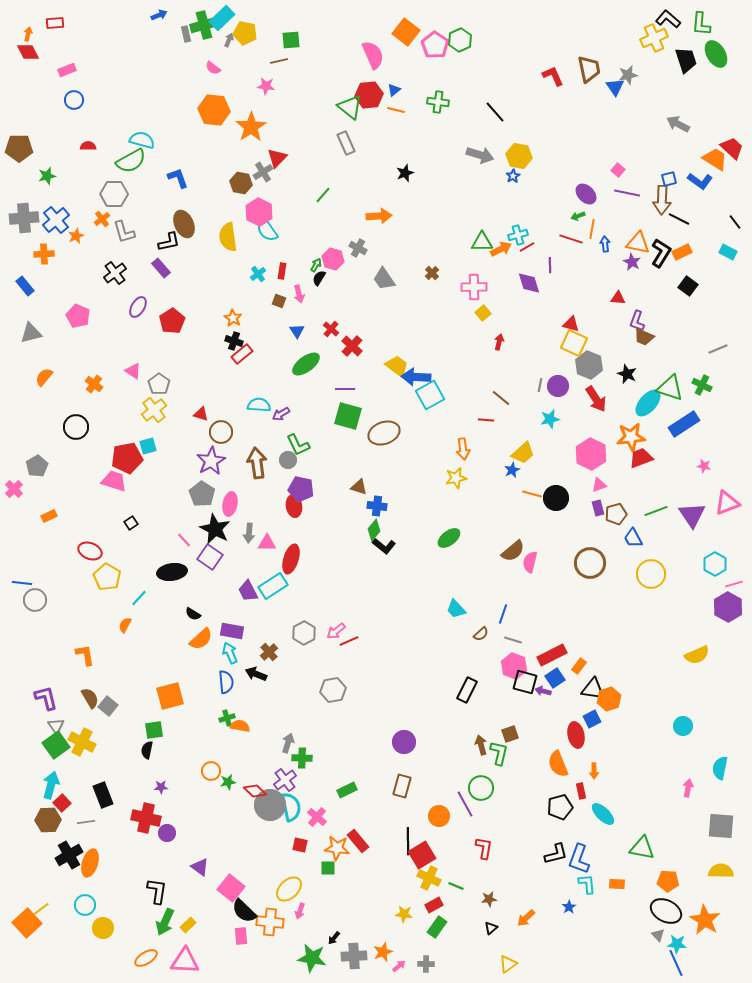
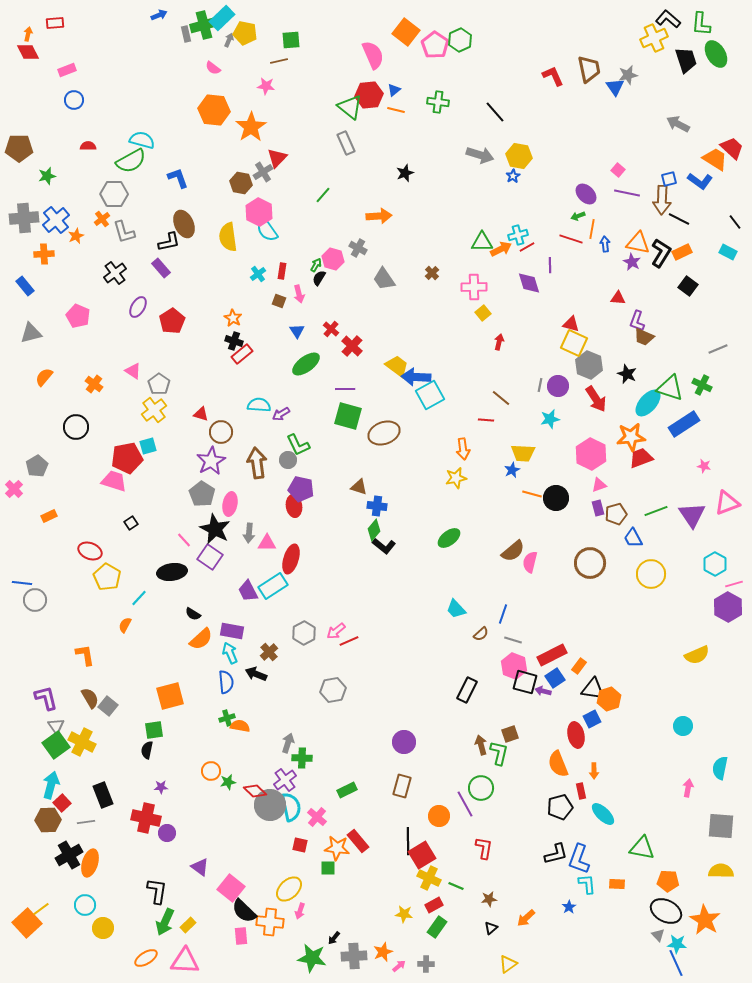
yellow trapezoid at (523, 453): rotated 45 degrees clockwise
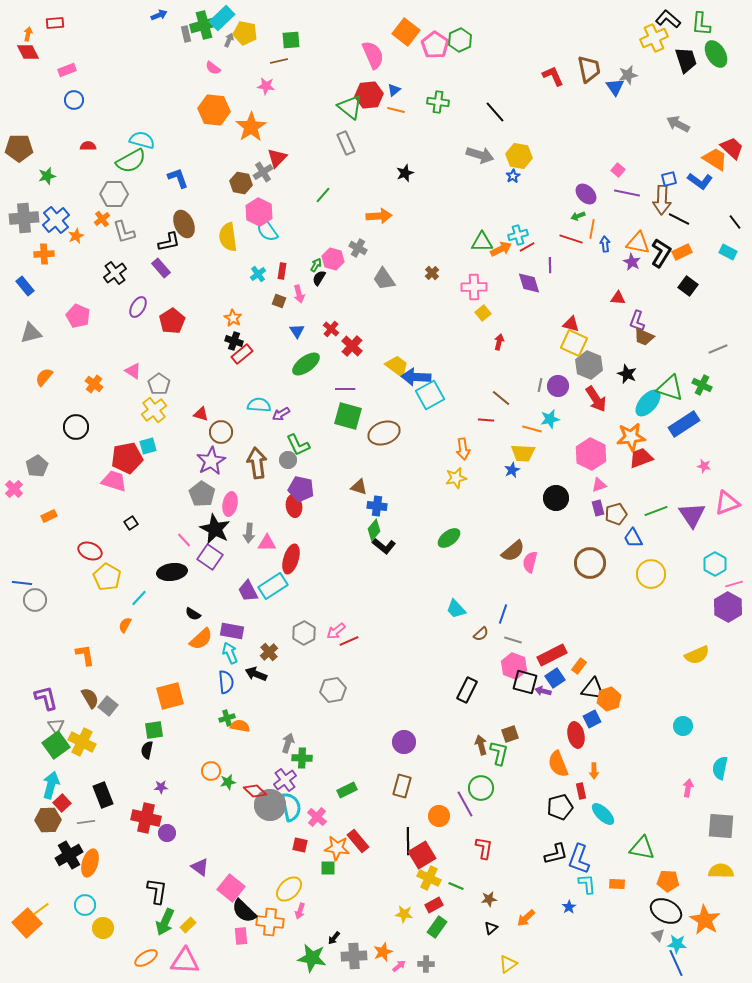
orange line at (532, 494): moved 65 px up
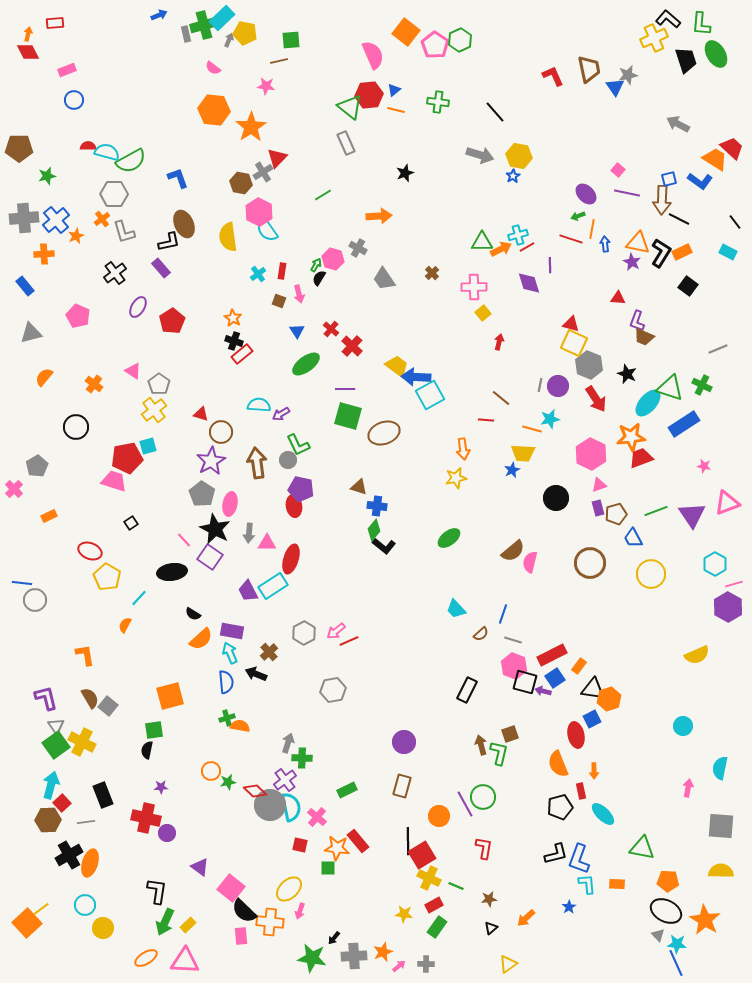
cyan semicircle at (142, 140): moved 35 px left, 12 px down
green line at (323, 195): rotated 18 degrees clockwise
green circle at (481, 788): moved 2 px right, 9 px down
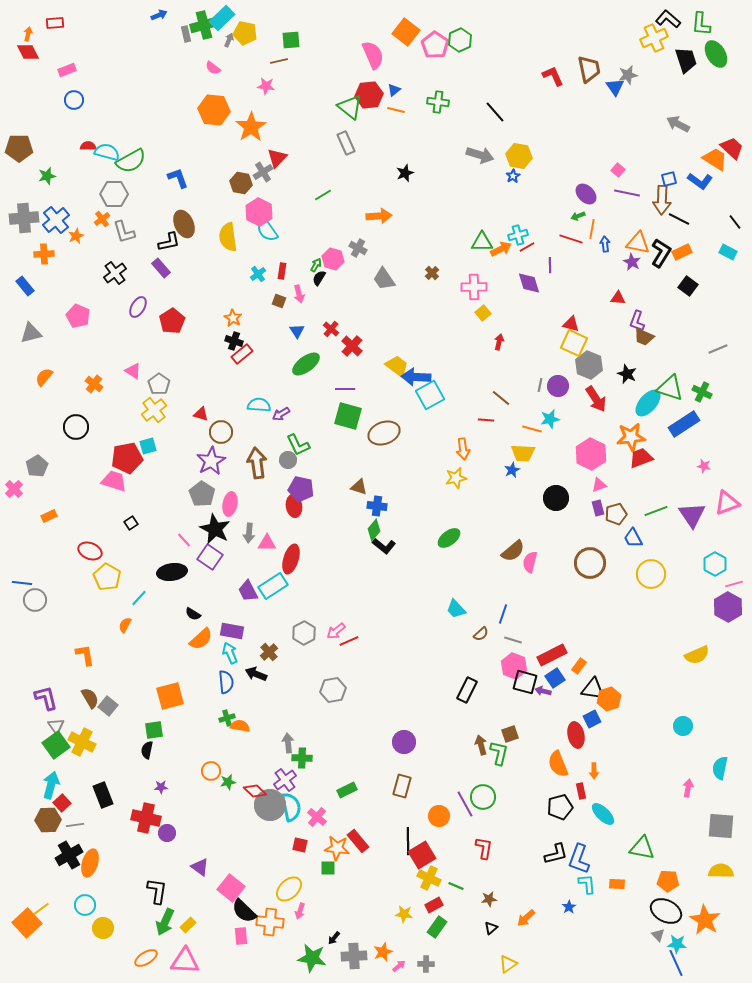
green cross at (702, 385): moved 7 px down
gray arrow at (288, 743): rotated 24 degrees counterclockwise
gray line at (86, 822): moved 11 px left, 3 px down
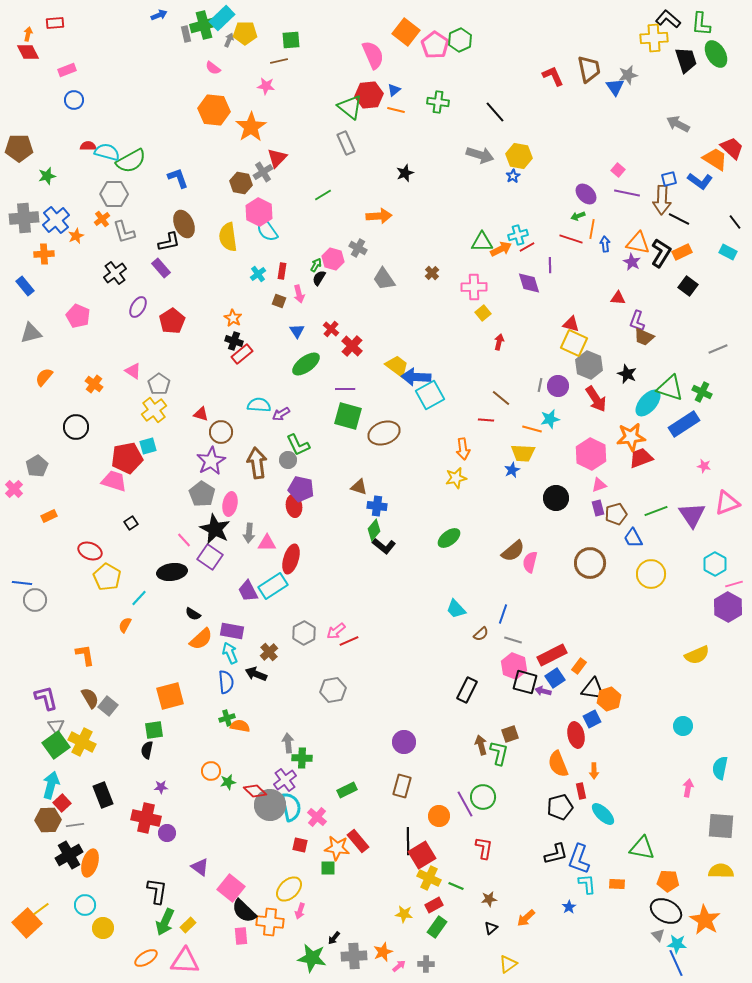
yellow pentagon at (245, 33): rotated 10 degrees counterclockwise
yellow cross at (654, 38): rotated 20 degrees clockwise
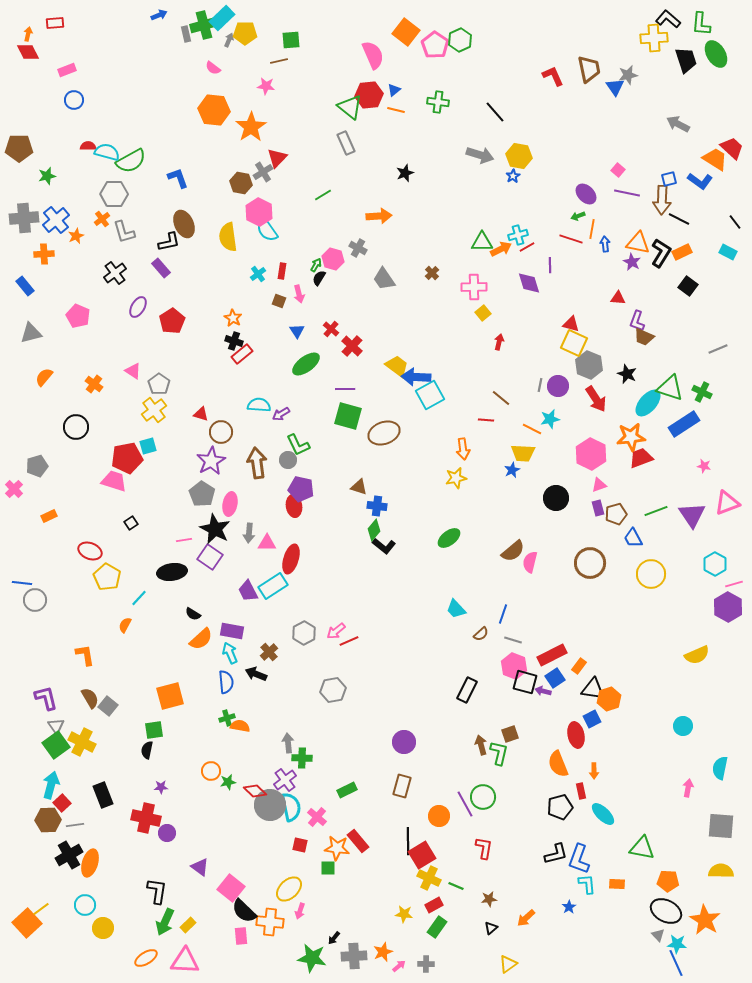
orange line at (532, 429): rotated 12 degrees clockwise
gray pentagon at (37, 466): rotated 15 degrees clockwise
pink line at (184, 540): rotated 56 degrees counterclockwise
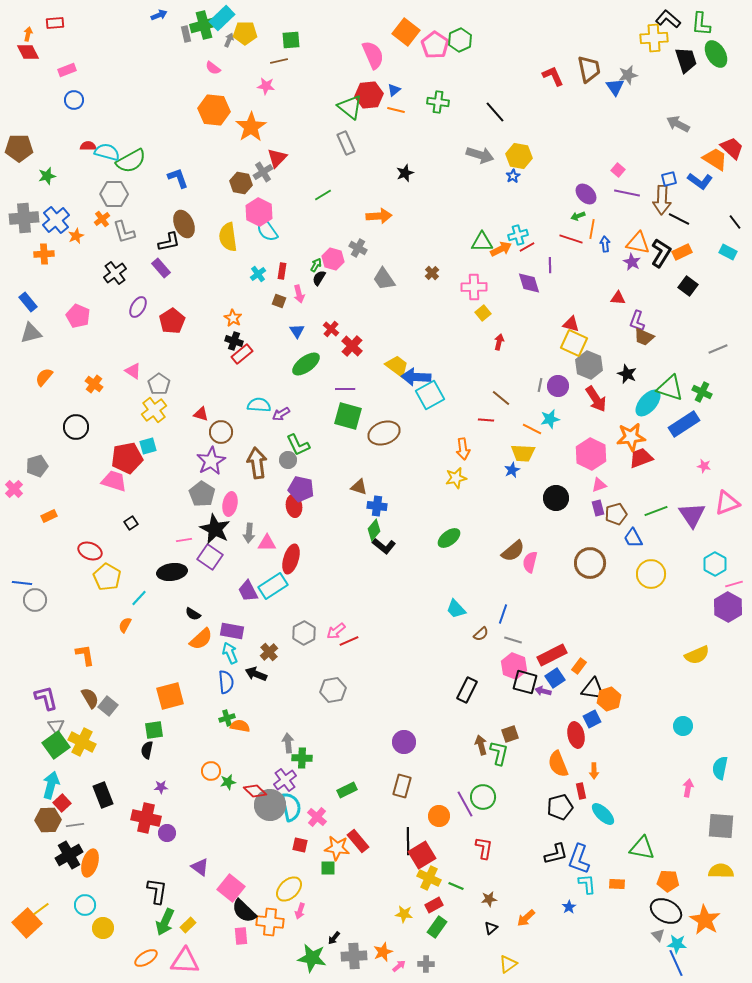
blue rectangle at (25, 286): moved 3 px right, 16 px down
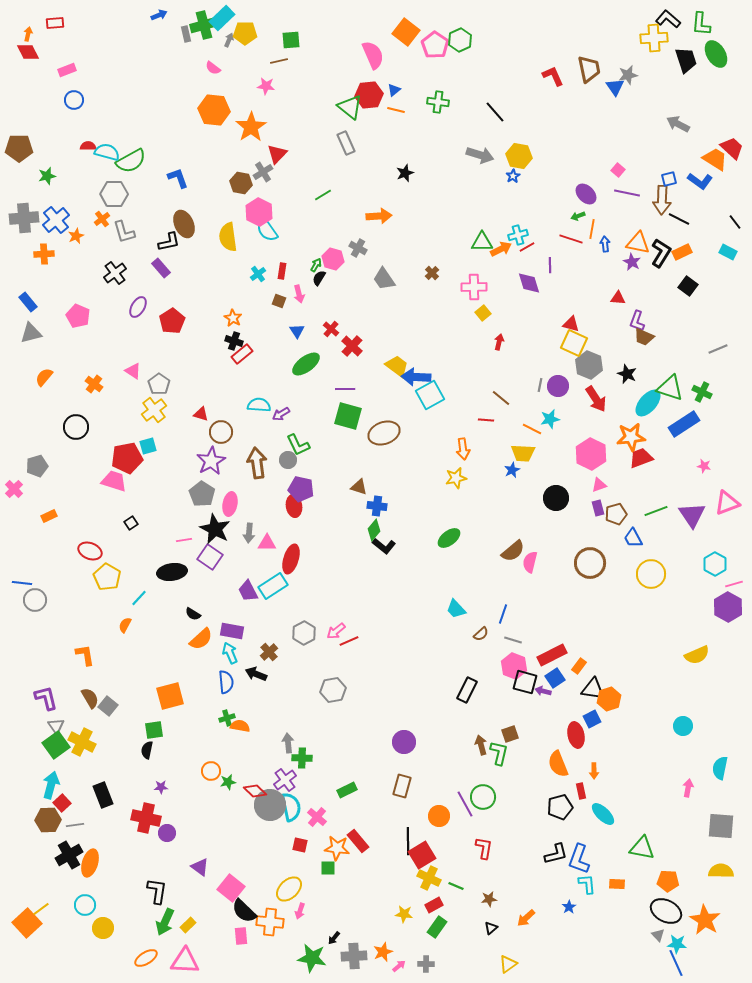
red triangle at (277, 158): moved 4 px up
